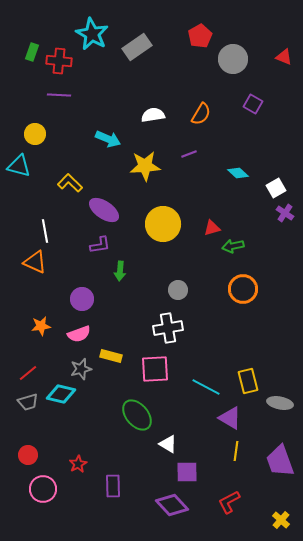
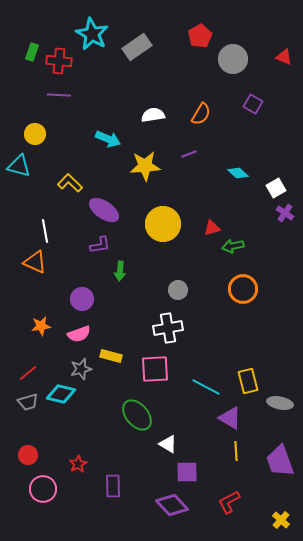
yellow line at (236, 451): rotated 12 degrees counterclockwise
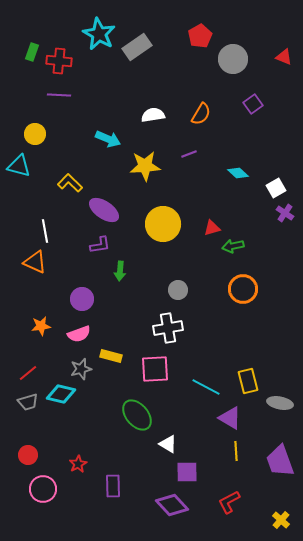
cyan star at (92, 34): moved 7 px right
purple square at (253, 104): rotated 24 degrees clockwise
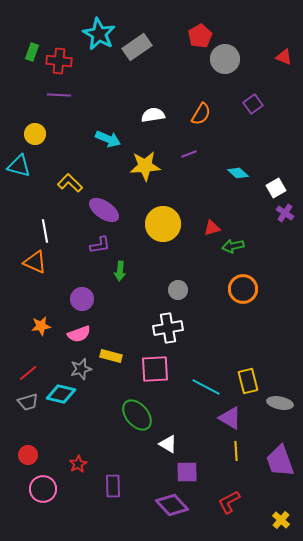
gray circle at (233, 59): moved 8 px left
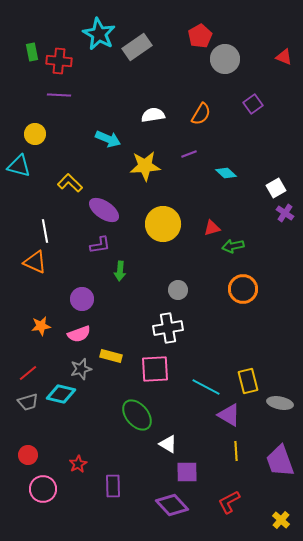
green rectangle at (32, 52): rotated 30 degrees counterclockwise
cyan diamond at (238, 173): moved 12 px left
purple triangle at (230, 418): moved 1 px left, 3 px up
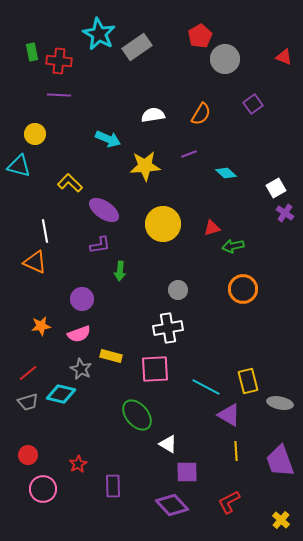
gray star at (81, 369): rotated 30 degrees counterclockwise
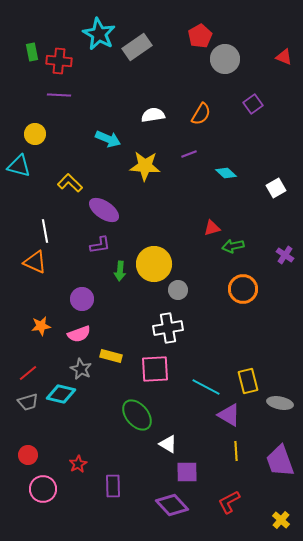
yellow star at (145, 166): rotated 8 degrees clockwise
purple cross at (285, 213): moved 42 px down
yellow circle at (163, 224): moved 9 px left, 40 px down
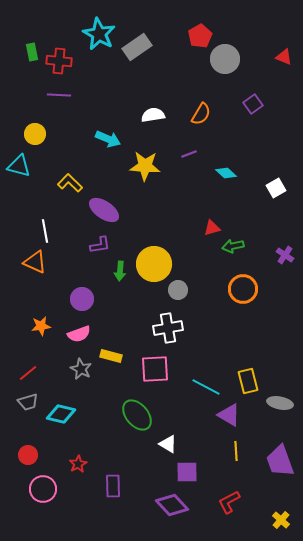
cyan diamond at (61, 394): moved 20 px down
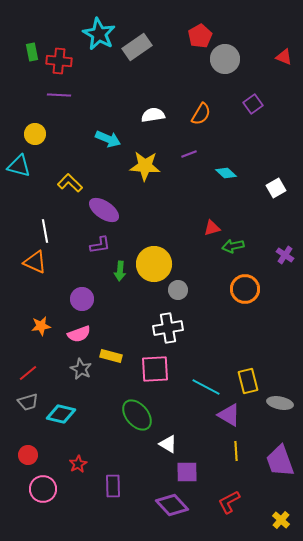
orange circle at (243, 289): moved 2 px right
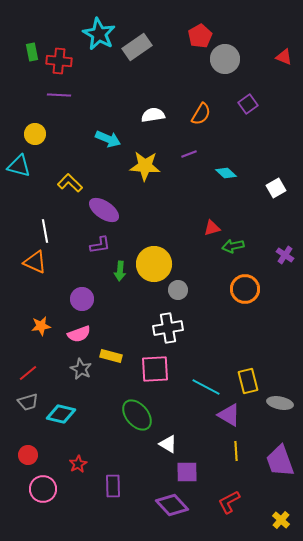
purple square at (253, 104): moved 5 px left
